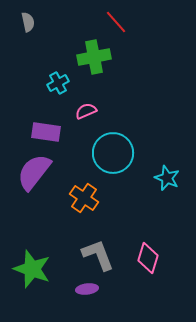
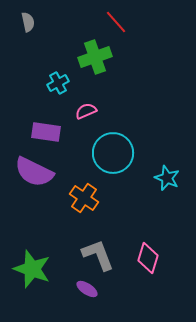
green cross: moved 1 px right; rotated 8 degrees counterclockwise
purple semicircle: rotated 102 degrees counterclockwise
purple ellipse: rotated 40 degrees clockwise
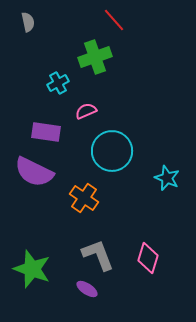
red line: moved 2 px left, 2 px up
cyan circle: moved 1 px left, 2 px up
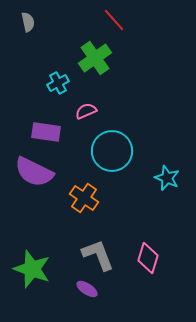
green cross: moved 1 px down; rotated 16 degrees counterclockwise
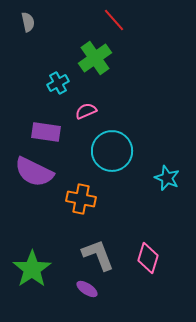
orange cross: moved 3 px left, 1 px down; rotated 24 degrees counterclockwise
green star: rotated 18 degrees clockwise
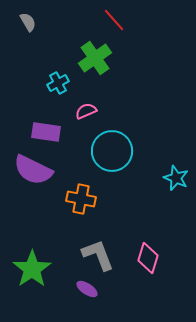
gray semicircle: rotated 18 degrees counterclockwise
purple semicircle: moved 1 px left, 2 px up
cyan star: moved 9 px right
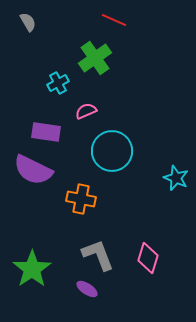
red line: rotated 25 degrees counterclockwise
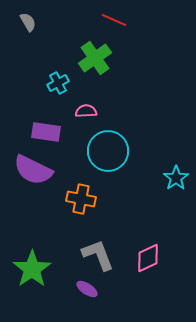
pink semicircle: rotated 20 degrees clockwise
cyan circle: moved 4 px left
cyan star: rotated 15 degrees clockwise
pink diamond: rotated 48 degrees clockwise
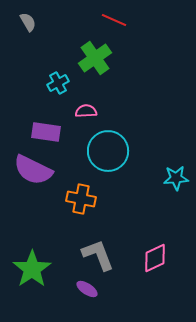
cyan star: rotated 30 degrees clockwise
pink diamond: moved 7 px right
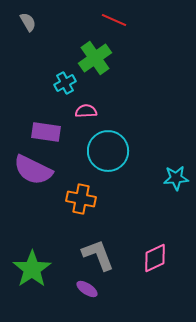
cyan cross: moved 7 px right
